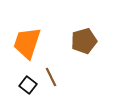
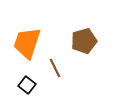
brown line: moved 4 px right, 9 px up
black square: moved 1 px left
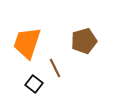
black square: moved 7 px right, 1 px up
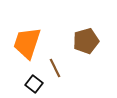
brown pentagon: moved 2 px right
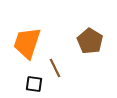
brown pentagon: moved 4 px right; rotated 25 degrees counterclockwise
black square: rotated 30 degrees counterclockwise
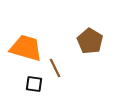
orange trapezoid: moved 1 px left, 5 px down; rotated 88 degrees clockwise
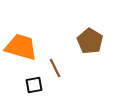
orange trapezoid: moved 5 px left, 1 px up
black square: moved 1 px down; rotated 18 degrees counterclockwise
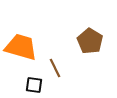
black square: rotated 18 degrees clockwise
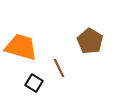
brown line: moved 4 px right
black square: moved 2 px up; rotated 24 degrees clockwise
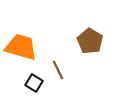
brown line: moved 1 px left, 2 px down
